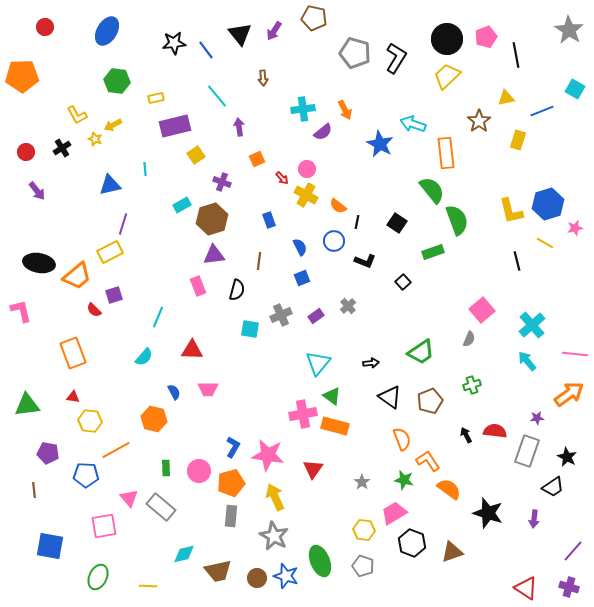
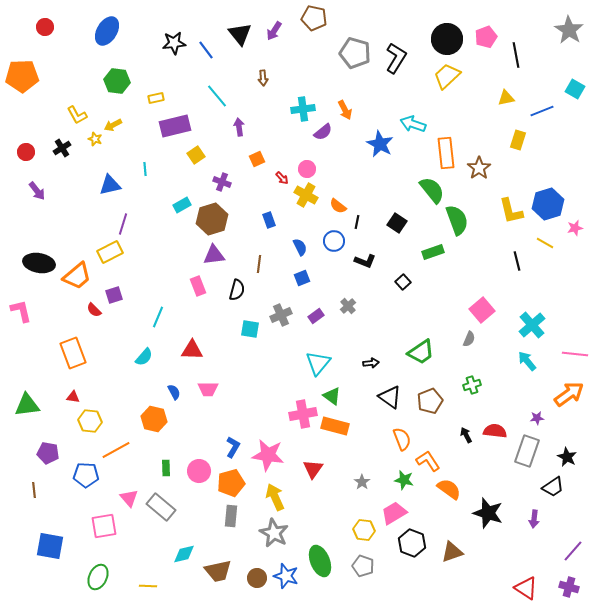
brown star at (479, 121): moved 47 px down
brown line at (259, 261): moved 3 px down
gray star at (274, 536): moved 3 px up
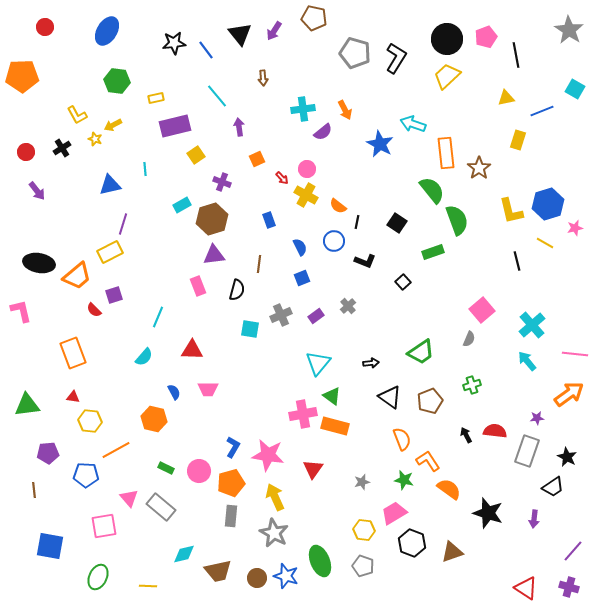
purple pentagon at (48, 453): rotated 15 degrees counterclockwise
green rectangle at (166, 468): rotated 63 degrees counterclockwise
gray star at (362, 482): rotated 21 degrees clockwise
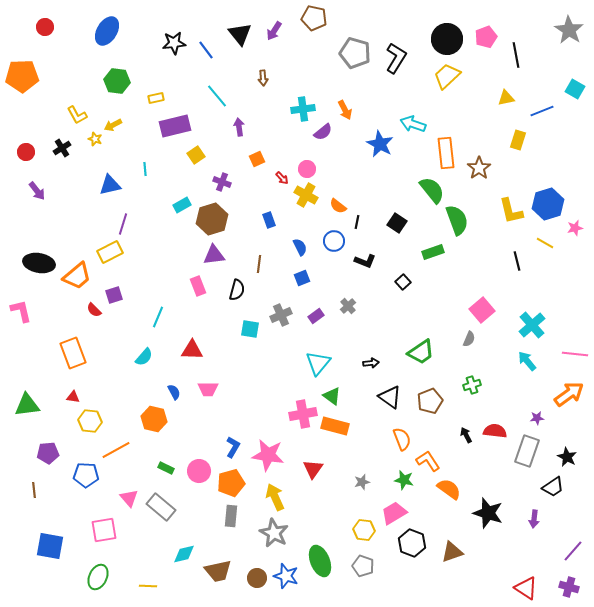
pink square at (104, 526): moved 4 px down
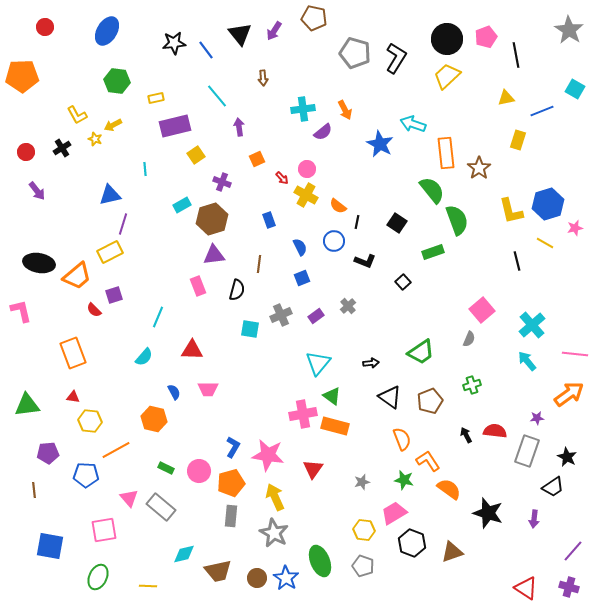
blue triangle at (110, 185): moved 10 px down
blue star at (286, 576): moved 2 px down; rotated 15 degrees clockwise
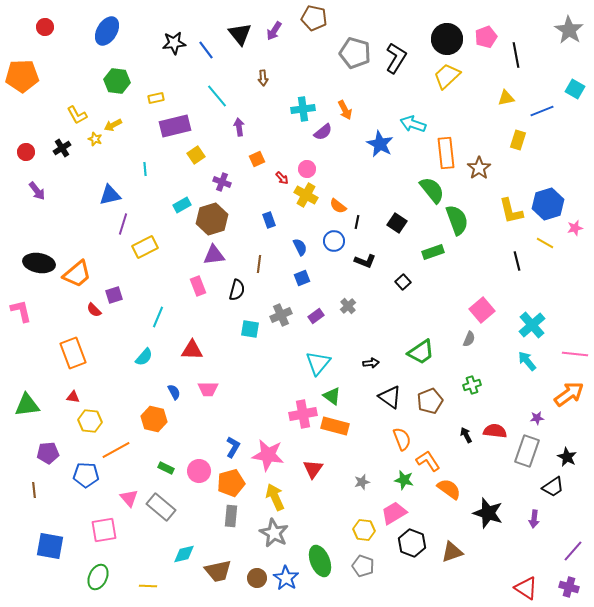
yellow rectangle at (110, 252): moved 35 px right, 5 px up
orange trapezoid at (77, 276): moved 2 px up
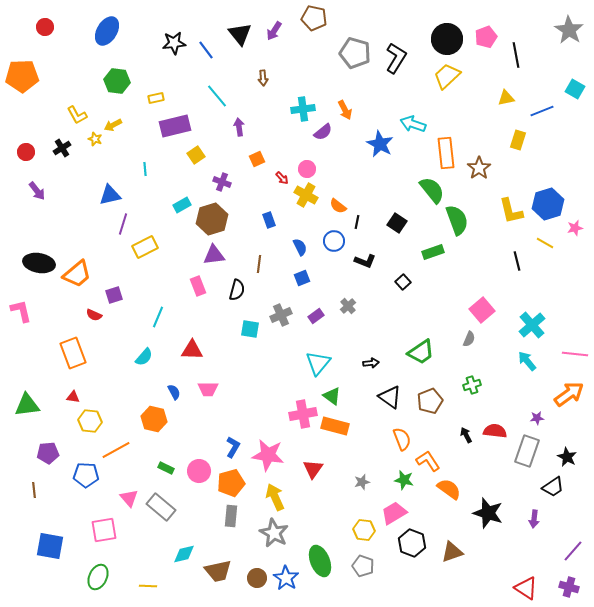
red semicircle at (94, 310): moved 5 px down; rotated 21 degrees counterclockwise
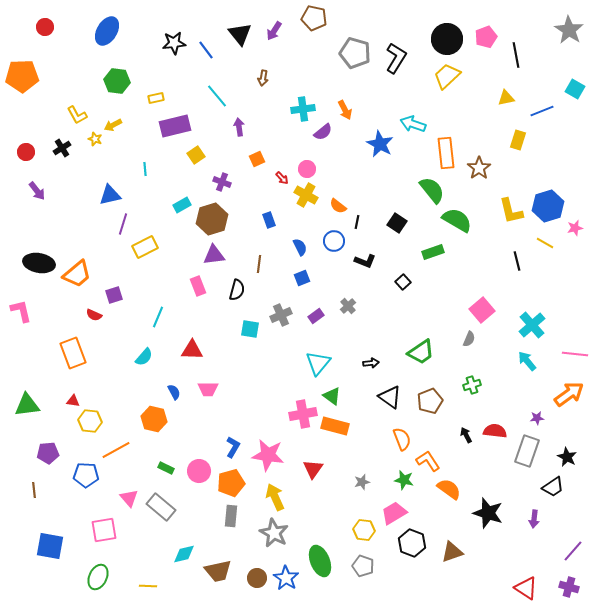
brown arrow at (263, 78): rotated 14 degrees clockwise
blue hexagon at (548, 204): moved 2 px down
green semicircle at (457, 220): rotated 40 degrees counterclockwise
red triangle at (73, 397): moved 4 px down
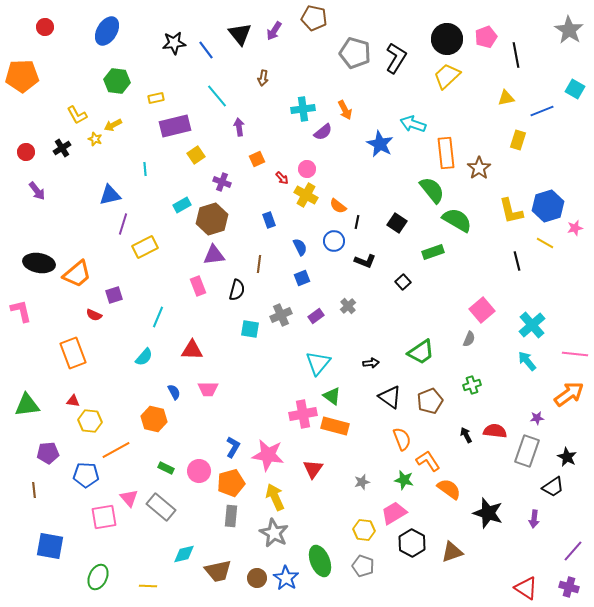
pink square at (104, 530): moved 13 px up
black hexagon at (412, 543): rotated 8 degrees clockwise
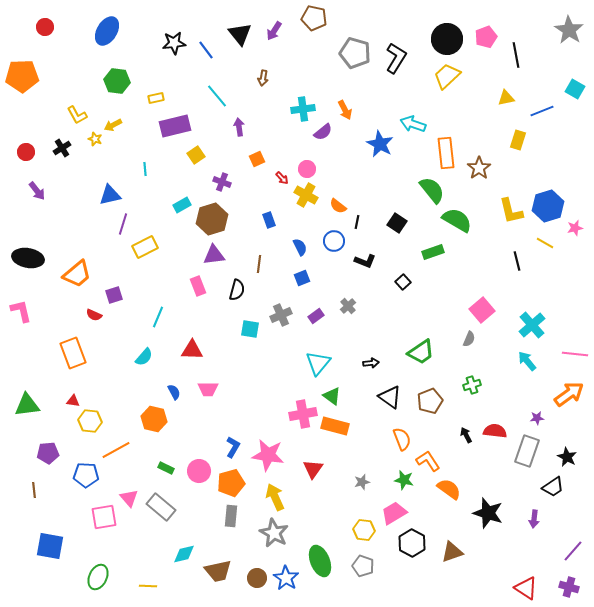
black ellipse at (39, 263): moved 11 px left, 5 px up
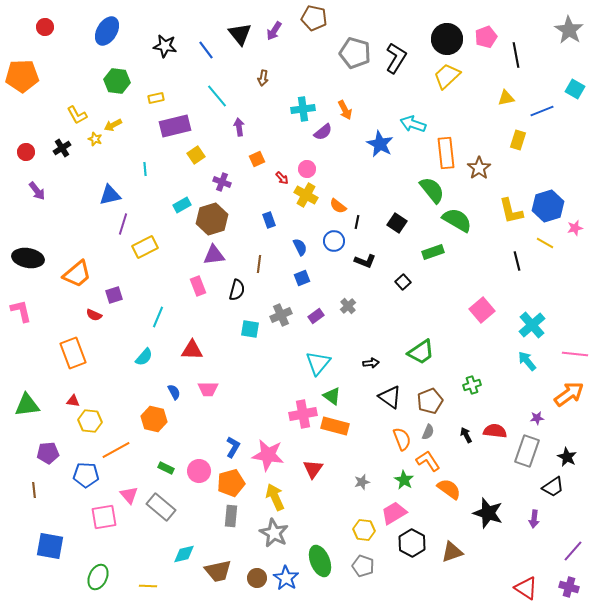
black star at (174, 43): moved 9 px left, 3 px down; rotated 15 degrees clockwise
gray semicircle at (469, 339): moved 41 px left, 93 px down
green star at (404, 480): rotated 18 degrees clockwise
pink triangle at (129, 498): moved 3 px up
